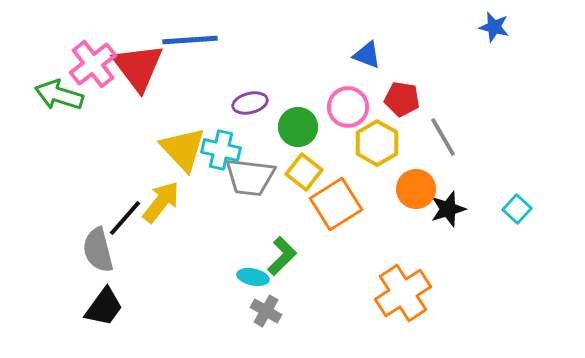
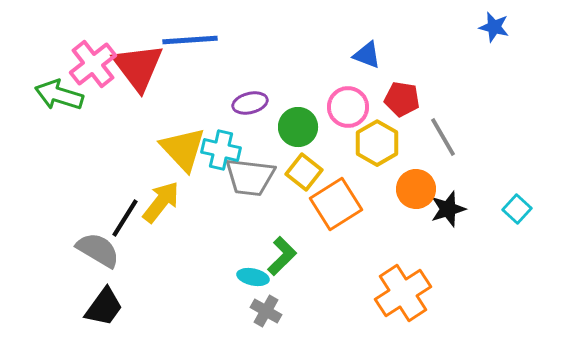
black line: rotated 9 degrees counterclockwise
gray semicircle: rotated 135 degrees clockwise
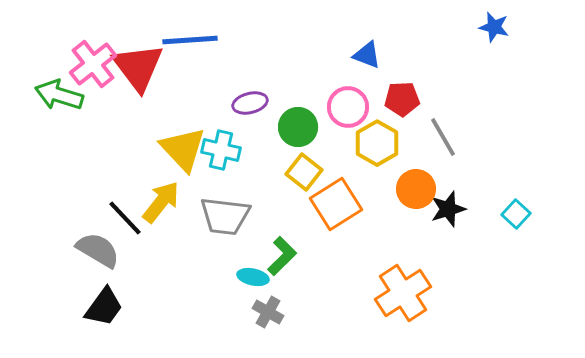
red pentagon: rotated 12 degrees counterclockwise
gray trapezoid: moved 25 px left, 39 px down
cyan square: moved 1 px left, 5 px down
black line: rotated 75 degrees counterclockwise
gray cross: moved 2 px right, 1 px down
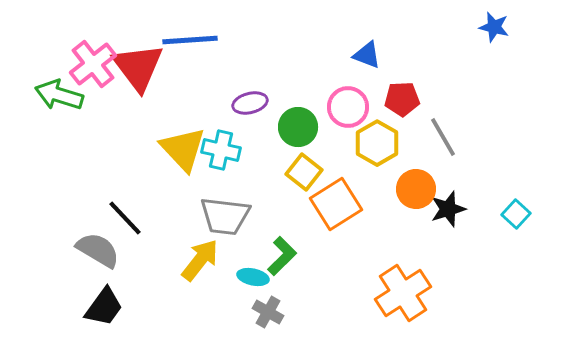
yellow arrow: moved 39 px right, 58 px down
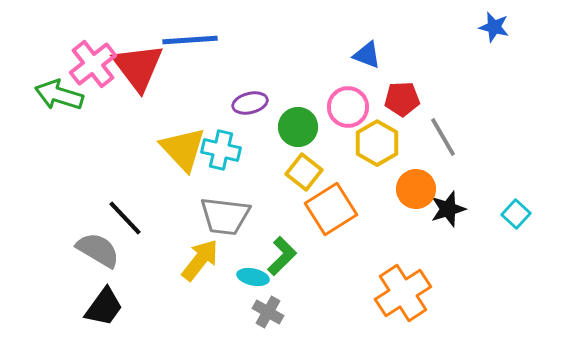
orange square: moved 5 px left, 5 px down
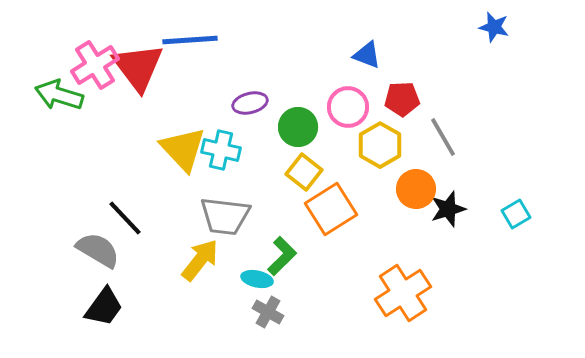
pink cross: moved 2 px right, 1 px down; rotated 6 degrees clockwise
yellow hexagon: moved 3 px right, 2 px down
cyan square: rotated 16 degrees clockwise
cyan ellipse: moved 4 px right, 2 px down
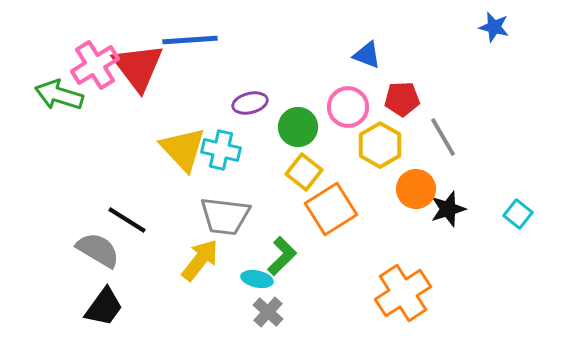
cyan square: moved 2 px right; rotated 20 degrees counterclockwise
black line: moved 2 px right, 2 px down; rotated 15 degrees counterclockwise
gray cross: rotated 12 degrees clockwise
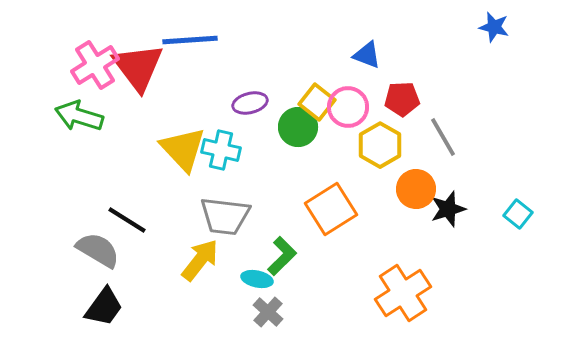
green arrow: moved 20 px right, 21 px down
yellow square: moved 13 px right, 70 px up
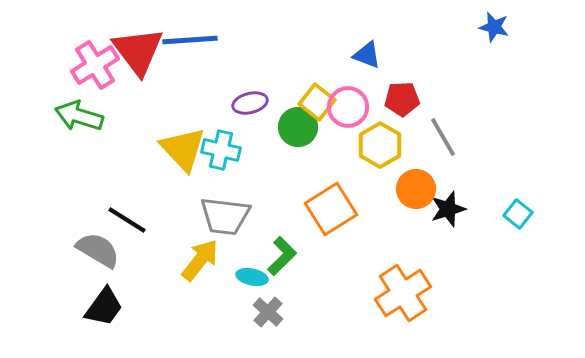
red triangle: moved 16 px up
cyan ellipse: moved 5 px left, 2 px up
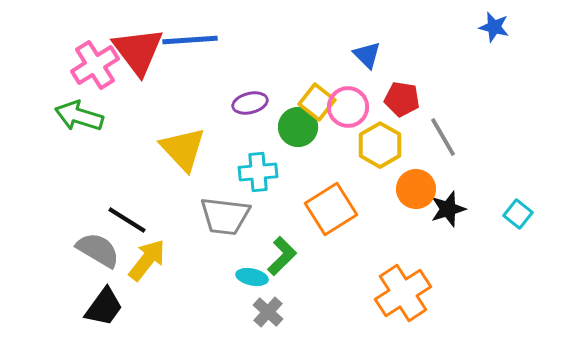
blue triangle: rotated 24 degrees clockwise
red pentagon: rotated 12 degrees clockwise
cyan cross: moved 37 px right, 22 px down; rotated 18 degrees counterclockwise
yellow arrow: moved 53 px left
